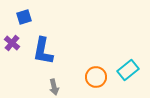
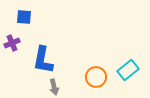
blue square: rotated 21 degrees clockwise
purple cross: rotated 28 degrees clockwise
blue L-shape: moved 9 px down
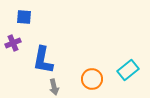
purple cross: moved 1 px right
orange circle: moved 4 px left, 2 px down
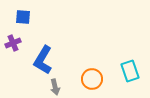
blue square: moved 1 px left
blue L-shape: rotated 20 degrees clockwise
cyan rectangle: moved 2 px right, 1 px down; rotated 70 degrees counterclockwise
gray arrow: moved 1 px right
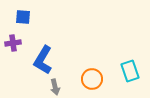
purple cross: rotated 14 degrees clockwise
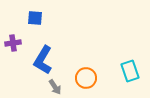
blue square: moved 12 px right, 1 px down
orange circle: moved 6 px left, 1 px up
gray arrow: rotated 21 degrees counterclockwise
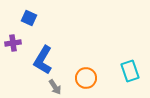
blue square: moved 6 px left; rotated 21 degrees clockwise
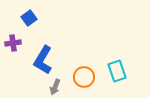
blue square: rotated 28 degrees clockwise
cyan rectangle: moved 13 px left
orange circle: moved 2 px left, 1 px up
gray arrow: rotated 56 degrees clockwise
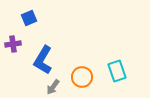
blue square: rotated 14 degrees clockwise
purple cross: moved 1 px down
orange circle: moved 2 px left
gray arrow: moved 2 px left; rotated 14 degrees clockwise
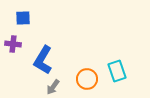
blue square: moved 6 px left; rotated 21 degrees clockwise
purple cross: rotated 14 degrees clockwise
orange circle: moved 5 px right, 2 px down
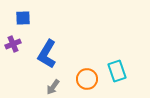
purple cross: rotated 28 degrees counterclockwise
blue L-shape: moved 4 px right, 6 px up
